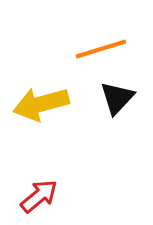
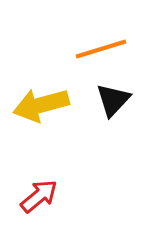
black triangle: moved 4 px left, 2 px down
yellow arrow: moved 1 px down
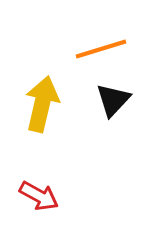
yellow arrow: moved 1 px right, 1 px up; rotated 118 degrees clockwise
red arrow: rotated 69 degrees clockwise
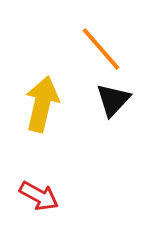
orange line: rotated 66 degrees clockwise
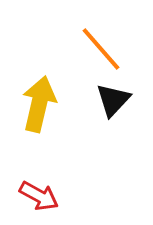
yellow arrow: moved 3 px left
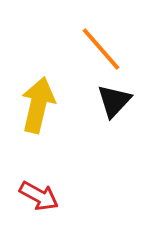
black triangle: moved 1 px right, 1 px down
yellow arrow: moved 1 px left, 1 px down
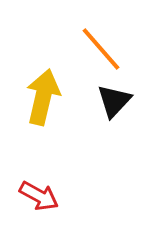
yellow arrow: moved 5 px right, 8 px up
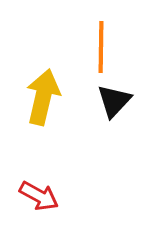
orange line: moved 2 px up; rotated 42 degrees clockwise
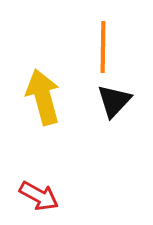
orange line: moved 2 px right
yellow arrow: rotated 28 degrees counterclockwise
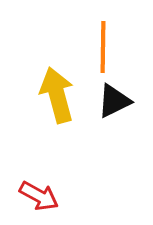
yellow arrow: moved 14 px right, 2 px up
black triangle: rotated 21 degrees clockwise
